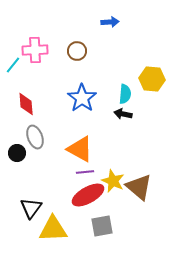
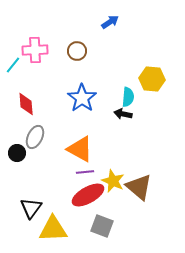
blue arrow: rotated 30 degrees counterclockwise
cyan semicircle: moved 3 px right, 3 px down
gray ellipse: rotated 45 degrees clockwise
gray square: rotated 30 degrees clockwise
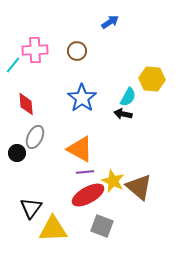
cyan semicircle: rotated 24 degrees clockwise
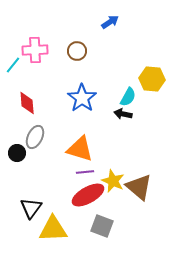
red diamond: moved 1 px right, 1 px up
orange triangle: rotated 12 degrees counterclockwise
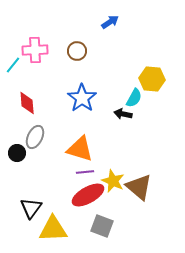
cyan semicircle: moved 6 px right, 1 px down
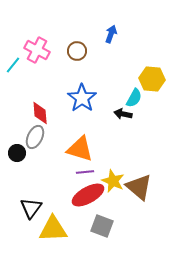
blue arrow: moved 1 px right, 12 px down; rotated 36 degrees counterclockwise
pink cross: moved 2 px right; rotated 30 degrees clockwise
red diamond: moved 13 px right, 10 px down
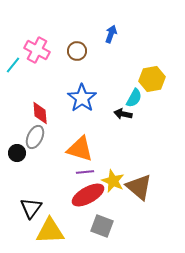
yellow hexagon: rotated 15 degrees counterclockwise
yellow triangle: moved 3 px left, 2 px down
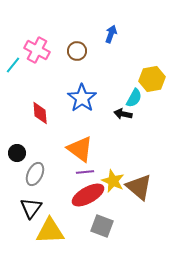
gray ellipse: moved 37 px down
orange triangle: rotated 20 degrees clockwise
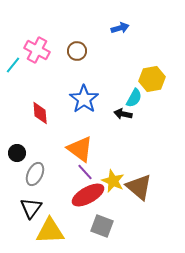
blue arrow: moved 9 px right, 6 px up; rotated 54 degrees clockwise
blue star: moved 2 px right, 1 px down
purple line: rotated 54 degrees clockwise
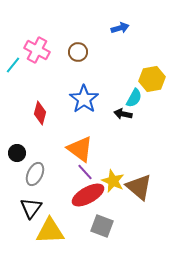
brown circle: moved 1 px right, 1 px down
red diamond: rotated 20 degrees clockwise
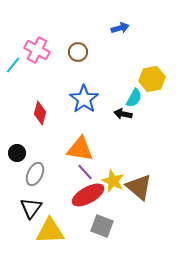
orange triangle: rotated 28 degrees counterclockwise
